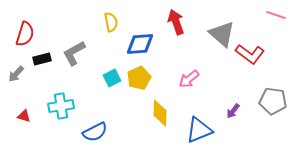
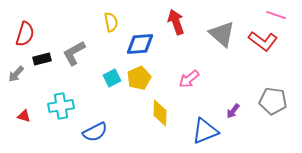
red L-shape: moved 13 px right, 13 px up
blue triangle: moved 6 px right, 1 px down
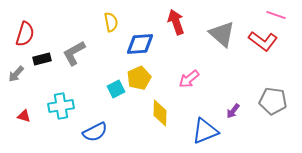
cyan square: moved 4 px right, 11 px down
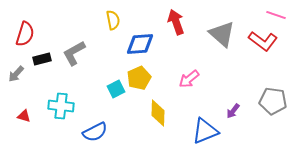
yellow semicircle: moved 2 px right, 2 px up
cyan cross: rotated 15 degrees clockwise
yellow diamond: moved 2 px left
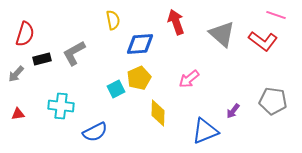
red triangle: moved 6 px left, 2 px up; rotated 24 degrees counterclockwise
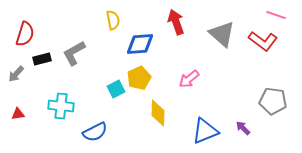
purple arrow: moved 10 px right, 17 px down; rotated 98 degrees clockwise
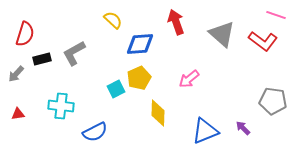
yellow semicircle: rotated 36 degrees counterclockwise
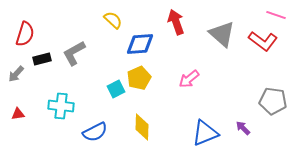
yellow diamond: moved 16 px left, 14 px down
blue triangle: moved 2 px down
